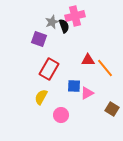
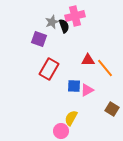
pink triangle: moved 3 px up
yellow semicircle: moved 30 px right, 21 px down
pink circle: moved 16 px down
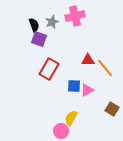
black semicircle: moved 30 px left, 1 px up
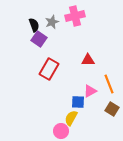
purple square: rotated 14 degrees clockwise
orange line: moved 4 px right, 16 px down; rotated 18 degrees clockwise
blue square: moved 4 px right, 16 px down
pink triangle: moved 3 px right, 1 px down
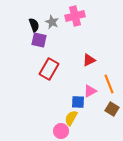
gray star: rotated 24 degrees counterclockwise
purple square: moved 1 px down; rotated 21 degrees counterclockwise
red triangle: moved 1 px right; rotated 24 degrees counterclockwise
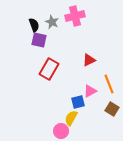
blue square: rotated 16 degrees counterclockwise
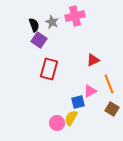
purple square: rotated 21 degrees clockwise
red triangle: moved 4 px right
red rectangle: rotated 15 degrees counterclockwise
pink circle: moved 4 px left, 8 px up
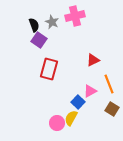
blue square: rotated 32 degrees counterclockwise
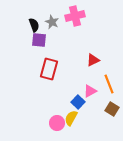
purple square: rotated 28 degrees counterclockwise
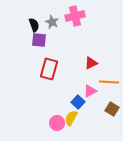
red triangle: moved 2 px left, 3 px down
orange line: moved 2 px up; rotated 66 degrees counterclockwise
